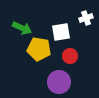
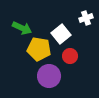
white square: moved 2 px down; rotated 30 degrees counterclockwise
purple circle: moved 10 px left, 6 px up
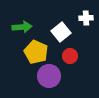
white cross: rotated 16 degrees clockwise
green arrow: moved 1 px up; rotated 30 degrees counterclockwise
white square: moved 2 px up
yellow pentagon: moved 3 px left, 3 px down; rotated 15 degrees clockwise
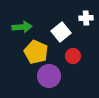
red circle: moved 3 px right
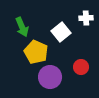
green arrow: rotated 72 degrees clockwise
red circle: moved 8 px right, 11 px down
purple circle: moved 1 px right, 1 px down
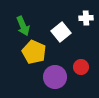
green arrow: moved 1 px right, 1 px up
yellow pentagon: moved 2 px left
purple circle: moved 5 px right
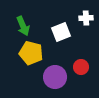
white square: rotated 18 degrees clockwise
yellow pentagon: moved 3 px left, 1 px down; rotated 10 degrees counterclockwise
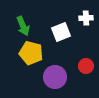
red circle: moved 5 px right, 1 px up
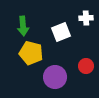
green arrow: rotated 18 degrees clockwise
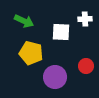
white cross: moved 1 px left, 1 px down
green arrow: moved 1 px right, 5 px up; rotated 60 degrees counterclockwise
white square: rotated 24 degrees clockwise
